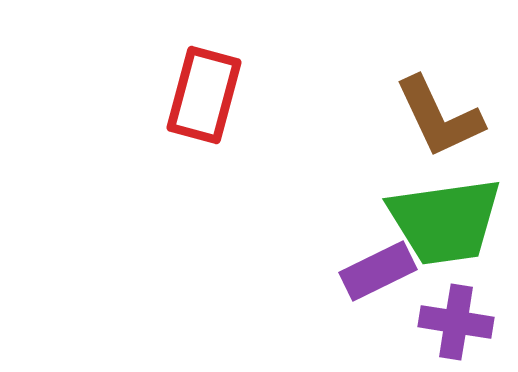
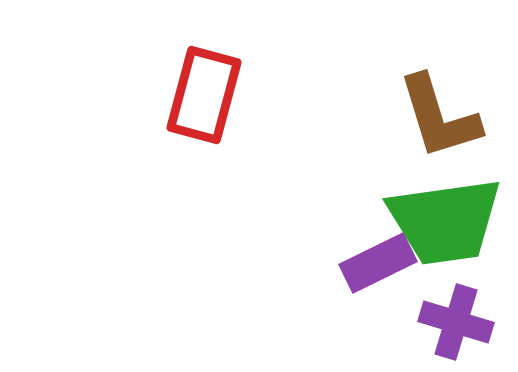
brown L-shape: rotated 8 degrees clockwise
purple rectangle: moved 8 px up
purple cross: rotated 8 degrees clockwise
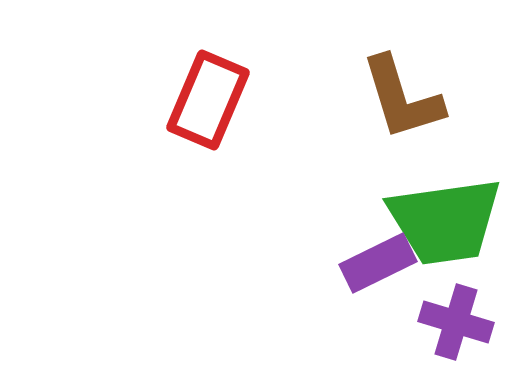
red rectangle: moved 4 px right, 5 px down; rotated 8 degrees clockwise
brown L-shape: moved 37 px left, 19 px up
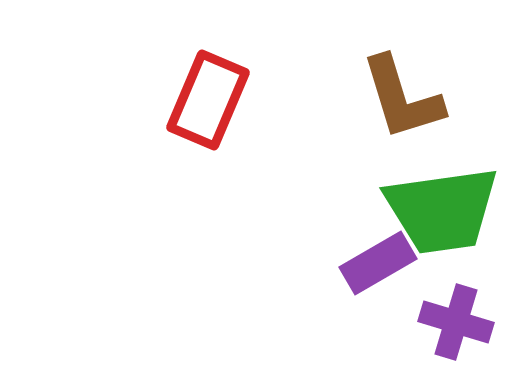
green trapezoid: moved 3 px left, 11 px up
purple rectangle: rotated 4 degrees counterclockwise
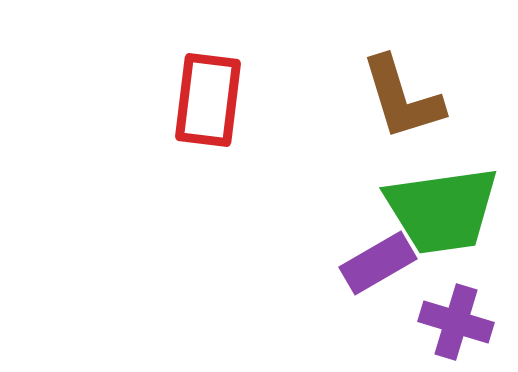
red rectangle: rotated 16 degrees counterclockwise
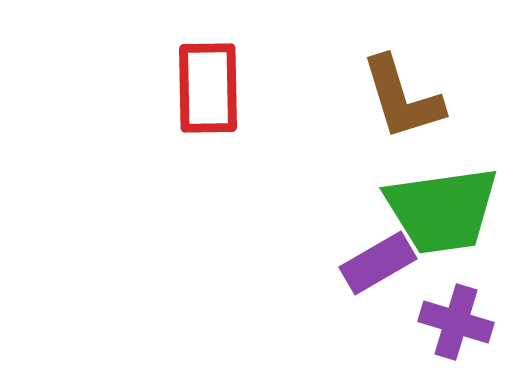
red rectangle: moved 12 px up; rotated 8 degrees counterclockwise
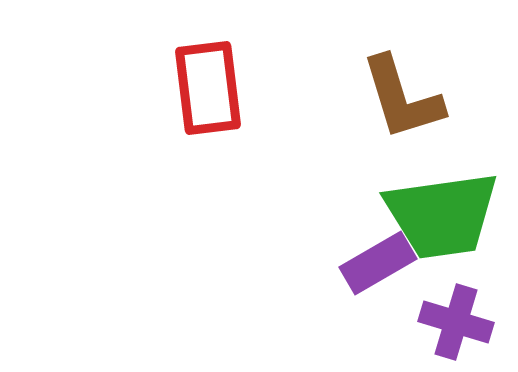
red rectangle: rotated 6 degrees counterclockwise
green trapezoid: moved 5 px down
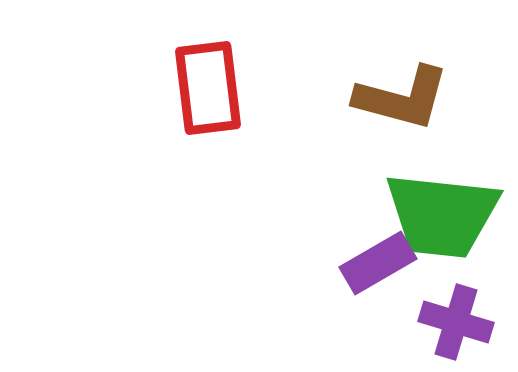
brown L-shape: rotated 58 degrees counterclockwise
green trapezoid: rotated 14 degrees clockwise
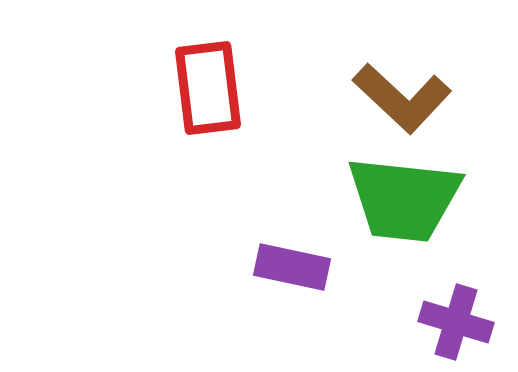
brown L-shape: rotated 28 degrees clockwise
green trapezoid: moved 38 px left, 16 px up
purple rectangle: moved 86 px left, 4 px down; rotated 42 degrees clockwise
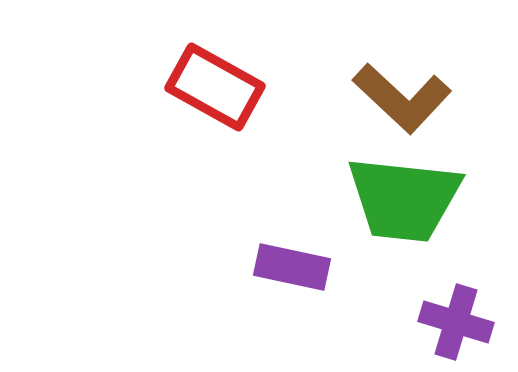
red rectangle: moved 7 px right, 1 px up; rotated 54 degrees counterclockwise
